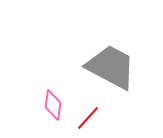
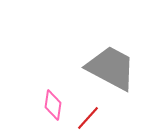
gray trapezoid: moved 1 px down
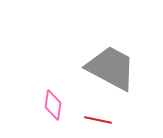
red line: moved 10 px right, 2 px down; rotated 60 degrees clockwise
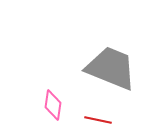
gray trapezoid: rotated 6 degrees counterclockwise
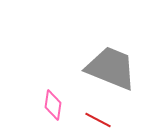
red line: rotated 16 degrees clockwise
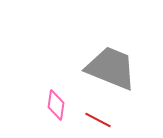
pink diamond: moved 3 px right
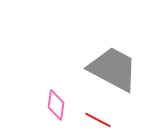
gray trapezoid: moved 2 px right, 1 px down; rotated 6 degrees clockwise
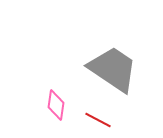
gray trapezoid: rotated 6 degrees clockwise
